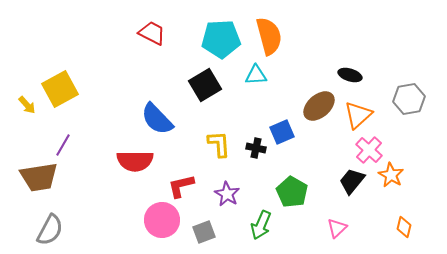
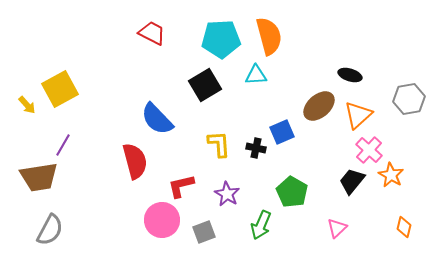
red semicircle: rotated 105 degrees counterclockwise
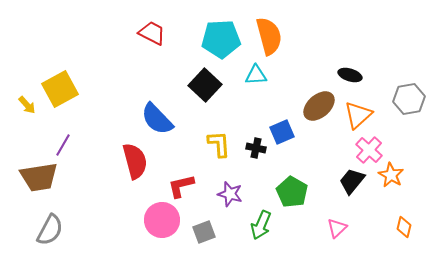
black square: rotated 16 degrees counterclockwise
purple star: moved 3 px right; rotated 15 degrees counterclockwise
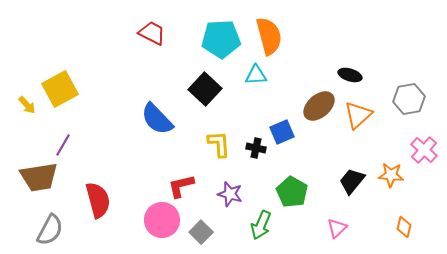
black square: moved 4 px down
pink cross: moved 55 px right
red semicircle: moved 37 px left, 39 px down
orange star: rotated 25 degrees counterclockwise
gray square: moved 3 px left; rotated 25 degrees counterclockwise
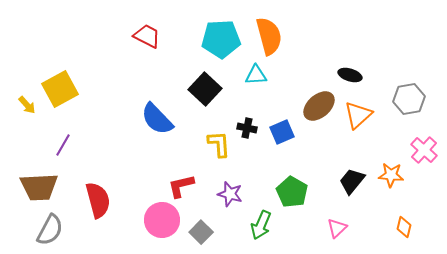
red trapezoid: moved 5 px left, 3 px down
black cross: moved 9 px left, 20 px up
brown trapezoid: moved 10 px down; rotated 6 degrees clockwise
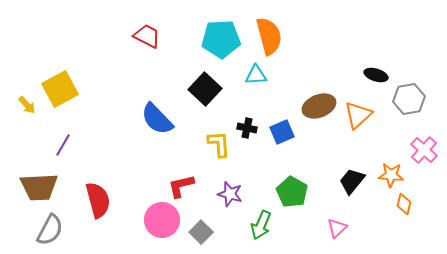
black ellipse: moved 26 px right
brown ellipse: rotated 20 degrees clockwise
orange diamond: moved 23 px up
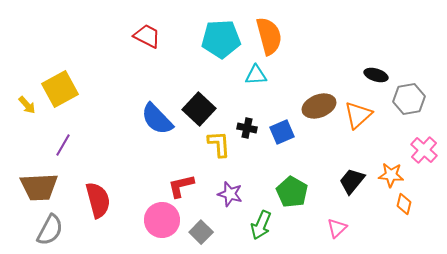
black square: moved 6 px left, 20 px down
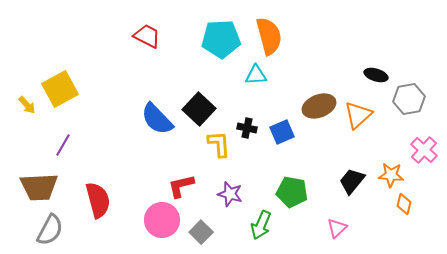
green pentagon: rotated 20 degrees counterclockwise
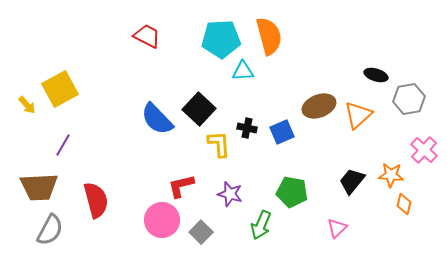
cyan triangle: moved 13 px left, 4 px up
red semicircle: moved 2 px left
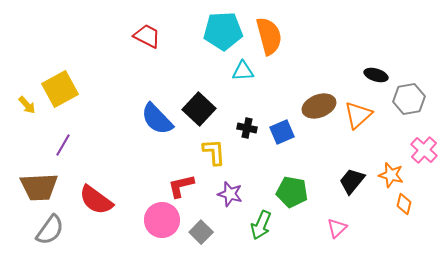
cyan pentagon: moved 2 px right, 8 px up
yellow L-shape: moved 5 px left, 8 px down
orange star: rotated 10 degrees clockwise
red semicircle: rotated 141 degrees clockwise
gray semicircle: rotated 8 degrees clockwise
